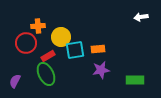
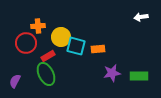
cyan square: moved 1 px right, 4 px up; rotated 24 degrees clockwise
purple star: moved 11 px right, 3 px down
green rectangle: moved 4 px right, 4 px up
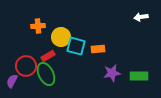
red circle: moved 23 px down
purple semicircle: moved 3 px left
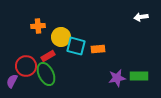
purple star: moved 5 px right, 5 px down
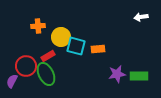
purple star: moved 4 px up
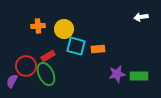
yellow circle: moved 3 px right, 8 px up
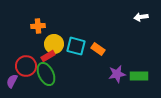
yellow circle: moved 10 px left, 15 px down
orange rectangle: rotated 40 degrees clockwise
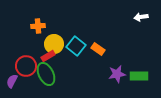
cyan square: rotated 24 degrees clockwise
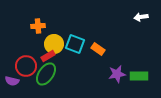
cyan square: moved 1 px left, 2 px up; rotated 18 degrees counterclockwise
green ellipse: rotated 60 degrees clockwise
purple semicircle: rotated 104 degrees counterclockwise
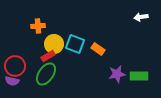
red circle: moved 11 px left
